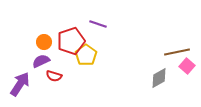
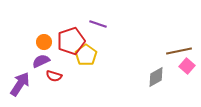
brown line: moved 2 px right, 1 px up
gray diamond: moved 3 px left, 1 px up
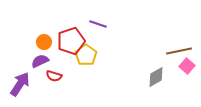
purple semicircle: moved 1 px left
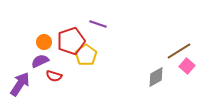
brown line: rotated 20 degrees counterclockwise
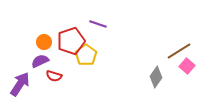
gray diamond: rotated 25 degrees counterclockwise
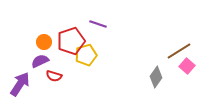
yellow pentagon: rotated 20 degrees clockwise
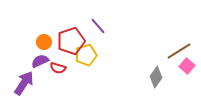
purple line: moved 2 px down; rotated 30 degrees clockwise
red semicircle: moved 4 px right, 8 px up
purple arrow: moved 4 px right, 1 px up
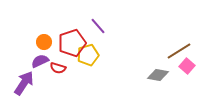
red pentagon: moved 1 px right, 2 px down
yellow pentagon: moved 2 px right
gray diamond: moved 2 px right, 2 px up; rotated 65 degrees clockwise
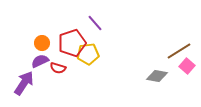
purple line: moved 3 px left, 3 px up
orange circle: moved 2 px left, 1 px down
yellow pentagon: moved 1 px up; rotated 10 degrees clockwise
gray diamond: moved 1 px left, 1 px down
